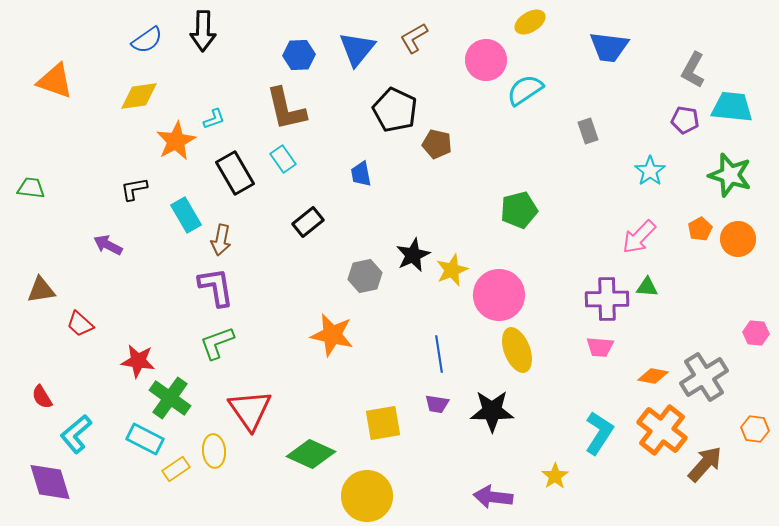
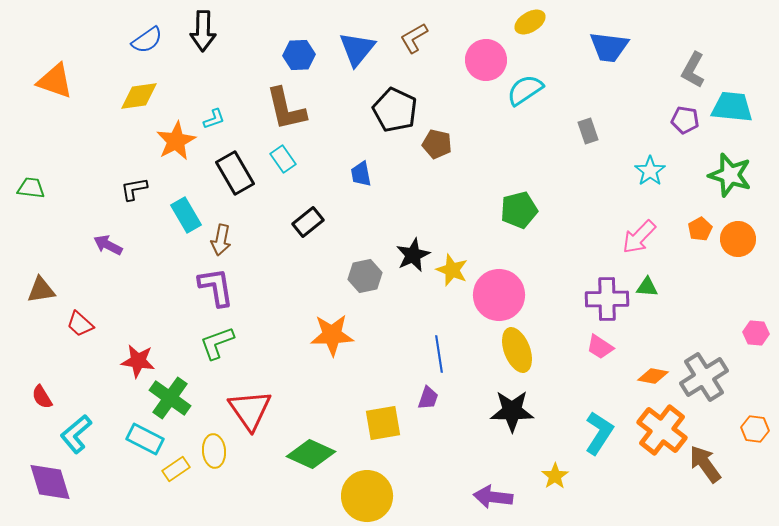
yellow star at (452, 270): rotated 28 degrees counterclockwise
orange star at (332, 335): rotated 15 degrees counterclockwise
pink trapezoid at (600, 347): rotated 28 degrees clockwise
purple trapezoid at (437, 404): moved 9 px left, 6 px up; rotated 80 degrees counterclockwise
black star at (492, 411): moved 20 px right
brown arrow at (705, 464): rotated 78 degrees counterclockwise
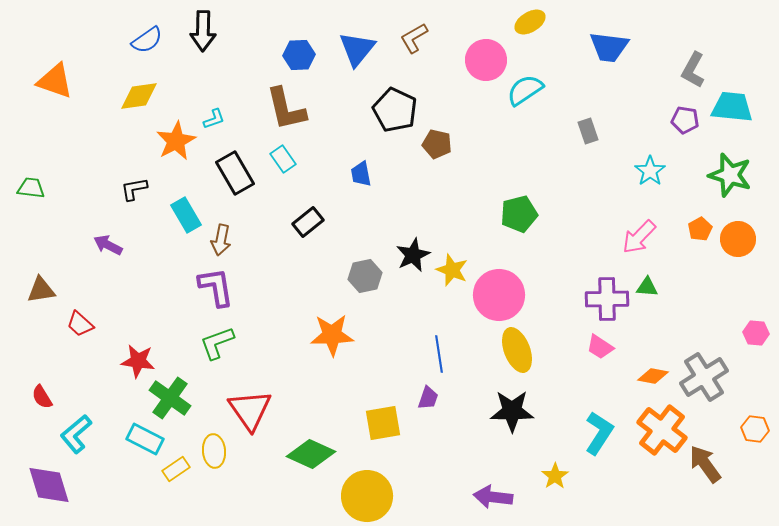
green pentagon at (519, 210): moved 4 px down
purple diamond at (50, 482): moved 1 px left, 3 px down
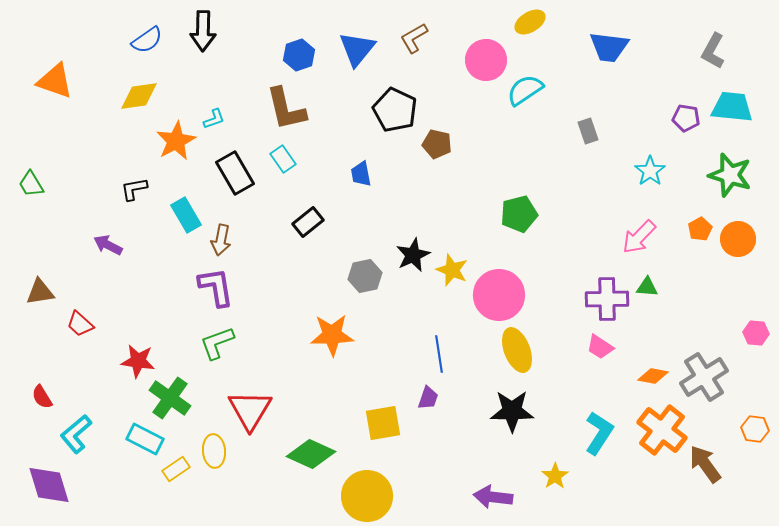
blue hexagon at (299, 55): rotated 16 degrees counterclockwise
gray L-shape at (693, 70): moved 20 px right, 19 px up
purple pentagon at (685, 120): moved 1 px right, 2 px up
green trapezoid at (31, 188): moved 4 px up; rotated 128 degrees counterclockwise
brown triangle at (41, 290): moved 1 px left, 2 px down
red triangle at (250, 410): rotated 6 degrees clockwise
